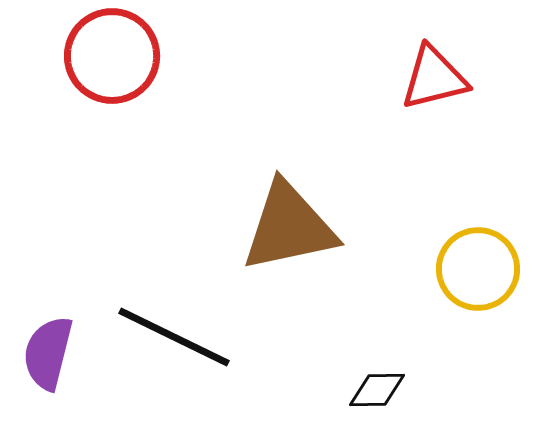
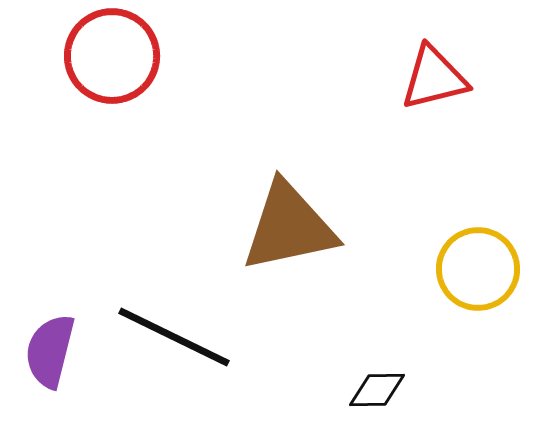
purple semicircle: moved 2 px right, 2 px up
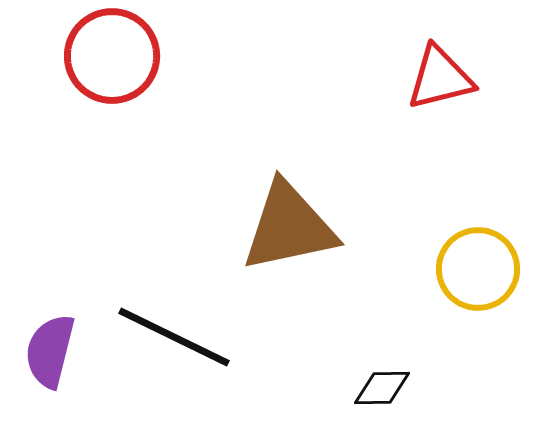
red triangle: moved 6 px right
black diamond: moved 5 px right, 2 px up
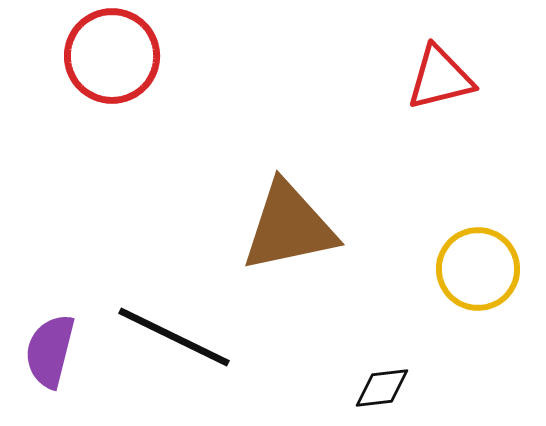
black diamond: rotated 6 degrees counterclockwise
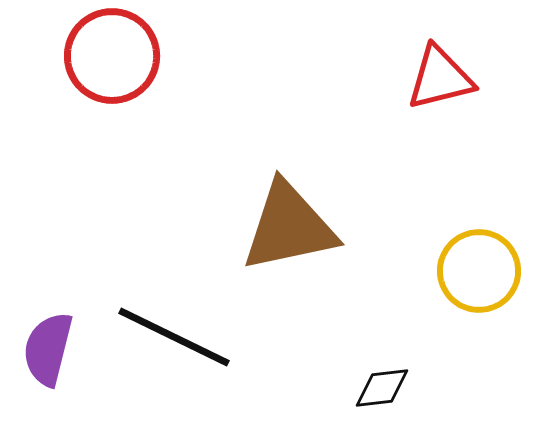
yellow circle: moved 1 px right, 2 px down
purple semicircle: moved 2 px left, 2 px up
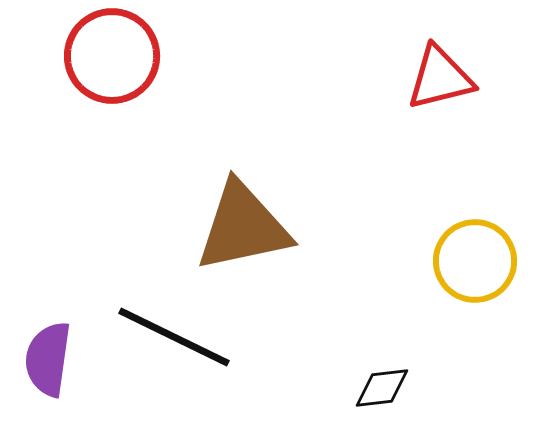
brown triangle: moved 46 px left
yellow circle: moved 4 px left, 10 px up
purple semicircle: moved 10 px down; rotated 6 degrees counterclockwise
